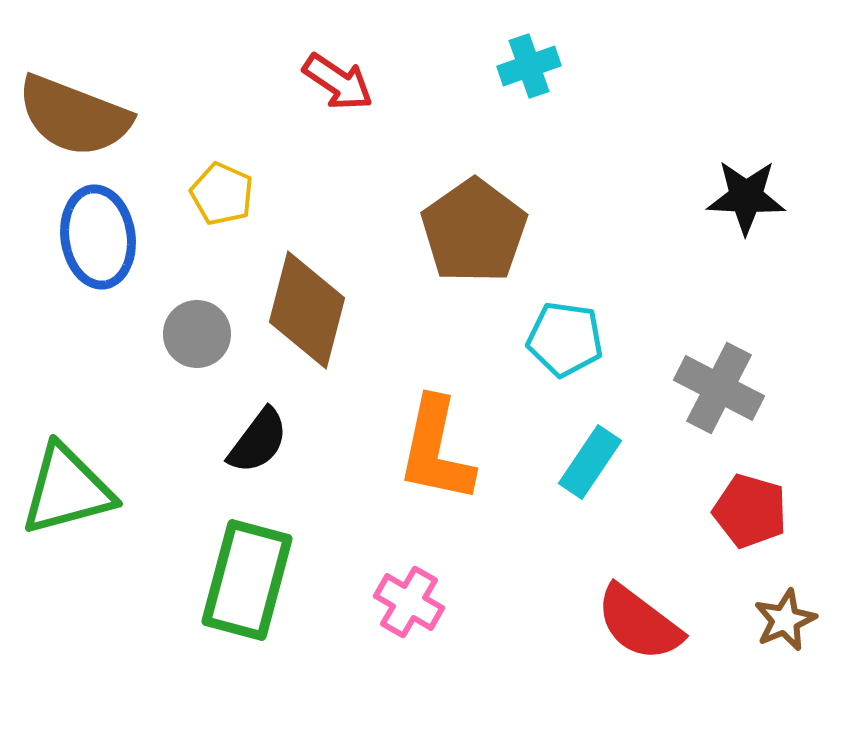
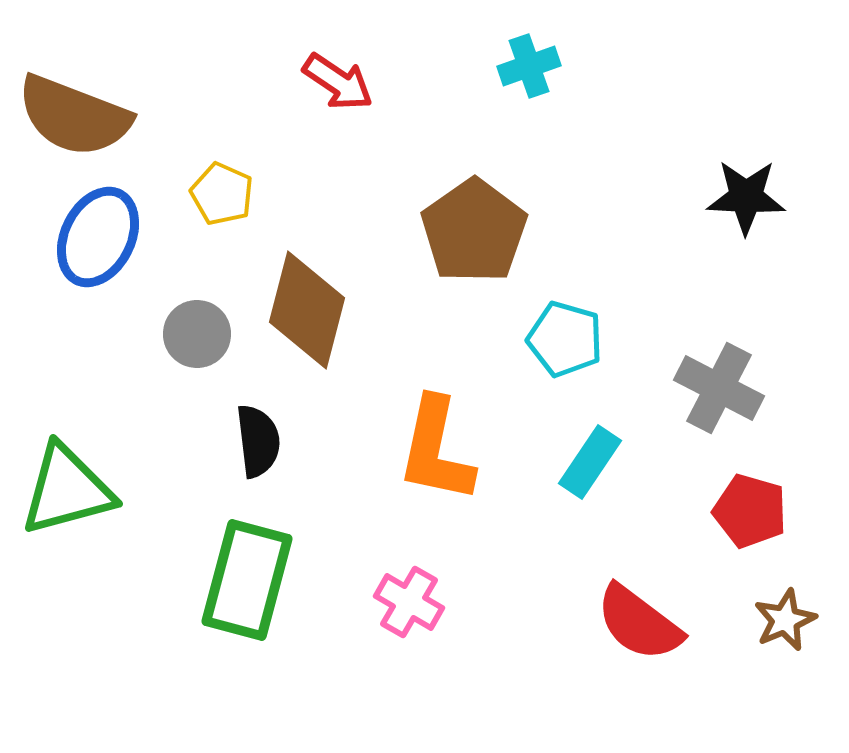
blue ellipse: rotated 34 degrees clockwise
cyan pentagon: rotated 8 degrees clockwise
black semicircle: rotated 44 degrees counterclockwise
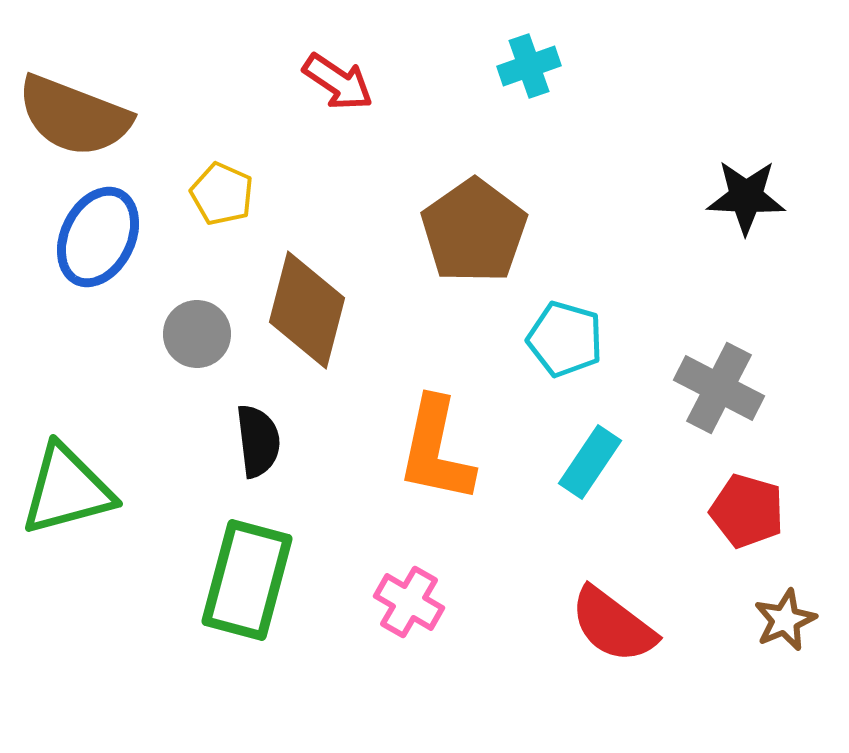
red pentagon: moved 3 px left
red semicircle: moved 26 px left, 2 px down
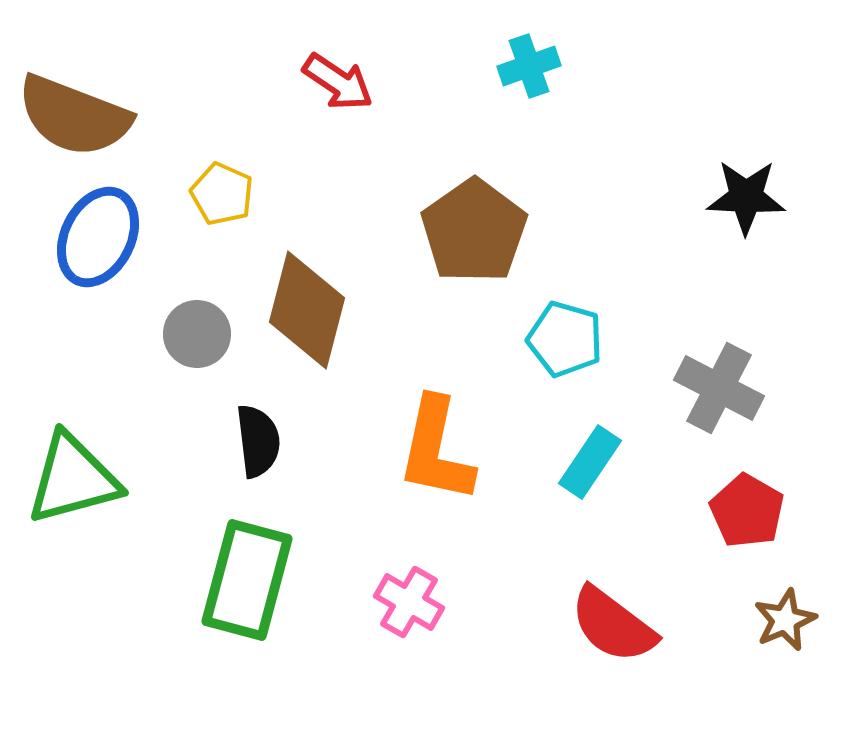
green triangle: moved 6 px right, 11 px up
red pentagon: rotated 14 degrees clockwise
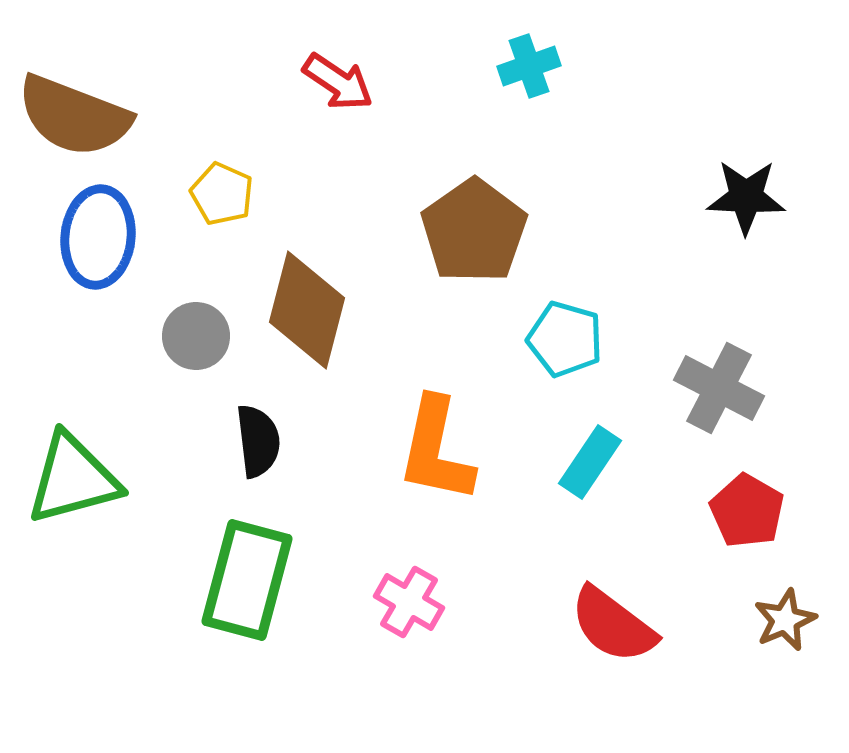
blue ellipse: rotated 20 degrees counterclockwise
gray circle: moved 1 px left, 2 px down
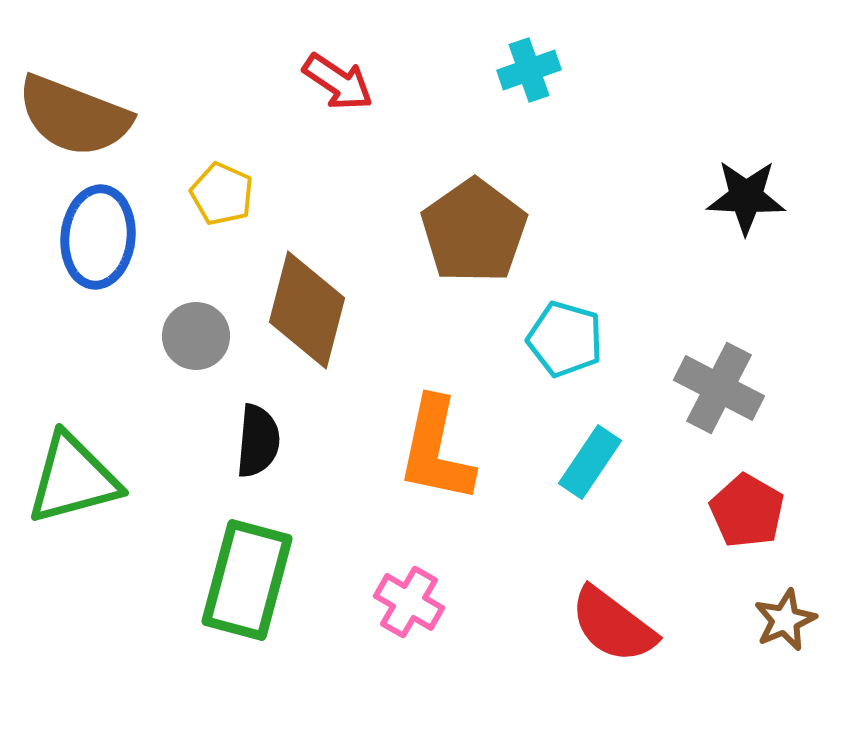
cyan cross: moved 4 px down
black semicircle: rotated 12 degrees clockwise
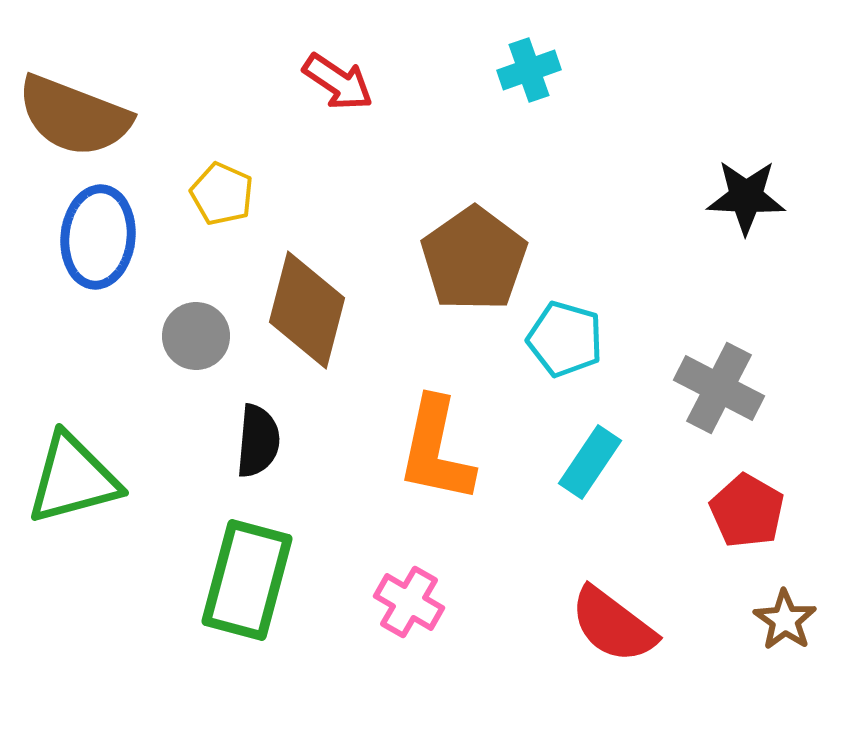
brown pentagon: moved 28 px down
brown star: rotated 14 degrees counterclockwise
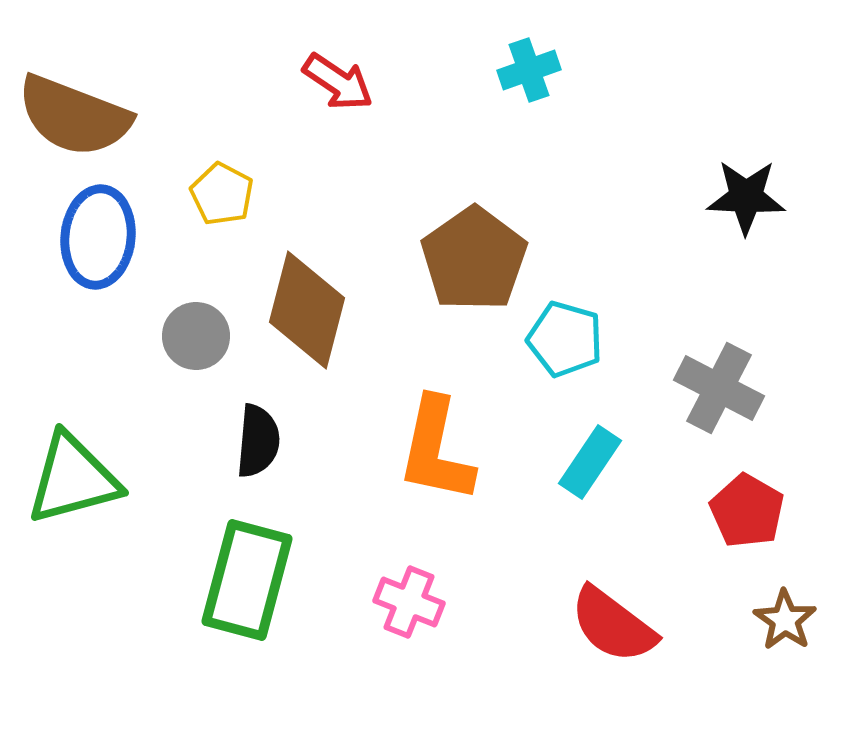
yellow pentagon: rotated 4 degrees clockwise
pink cross: rotated 8 degrees counterclockwise
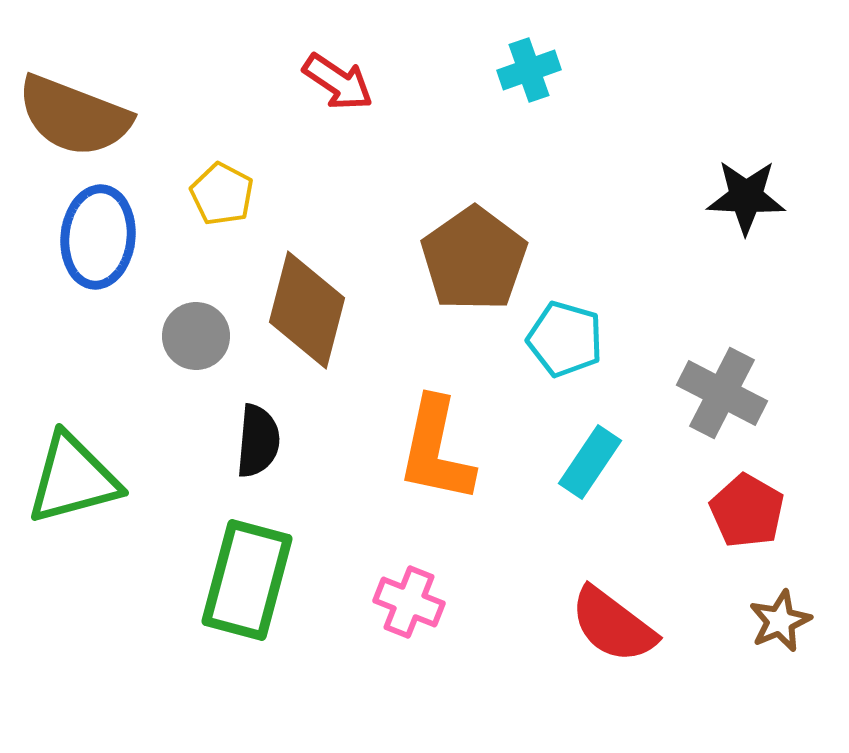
gray cross: moved 3 px right, 5 px down
brown star: moved 5 px left, 1 px down; rotated 14 degrees clockwise
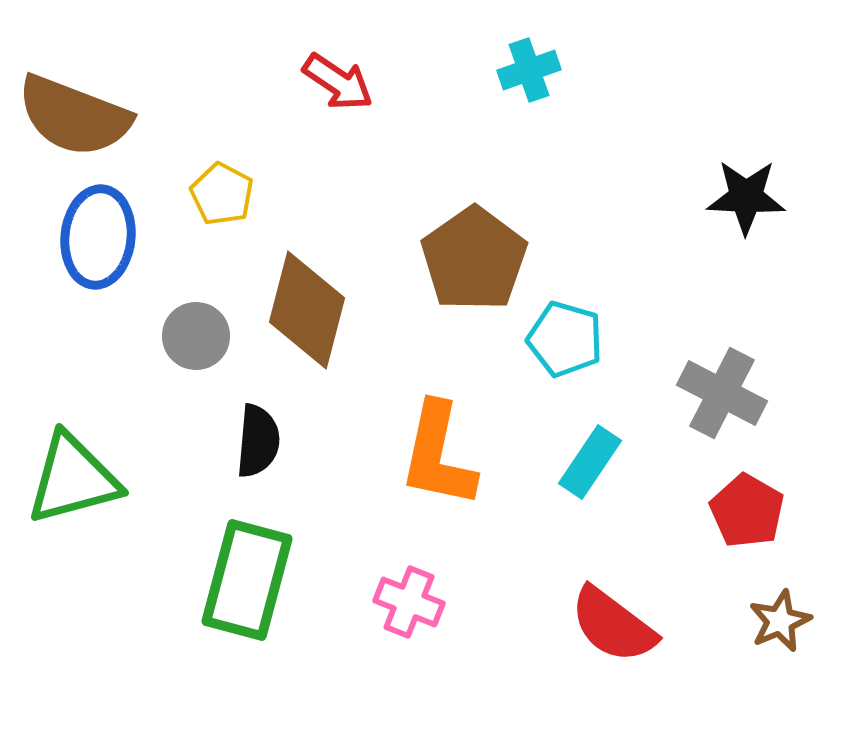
orange L-shape: moved 2 px right, 5 px down
